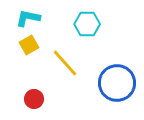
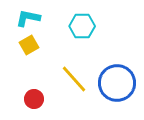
cyan hexagon: moved 5 px left, 2 px down
yellow line: moved 9 px right, 16 px down
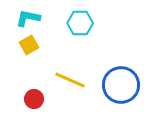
cyan hexagon: moved 2 px left, 3 px up
yellow line: moved 4 px left, 1 px down; rotated 24 degrees counterclockwise
blue circle: moved 4 px right, 2 px down
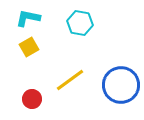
cyan hexagon: rotated 10 degrees clockwise
yellow square: moved 2 px down
yellow line: rotated 60 degrees counterclockwise
red circle: moved 2 px left
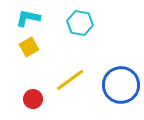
red circle: moved 1 px right
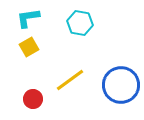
cyan L-shape: rotated 20 degrees counterclockwise
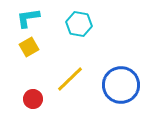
cyan hexagon: moved 1 px left, 1 px down
yellow line: moved 1 px up; rotated 8 degrees counterclockwise
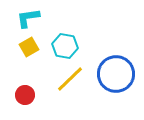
cyan hexagon: moved 14 px left, 22 px down
blue circle: moved 5 px left, 11 px up
red circle: moved 8 px left, 4 px up
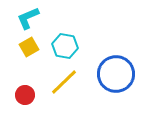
cyan L-shape: rotated 15 degrees counterclockwise
yellow line: moved 6 px left, 3 px down
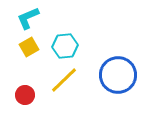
cyan hexagon: rotated 15 degrees counterclockwise
blue circle: moved 2 px right, 1 px down
yellow line: moved 2 px up
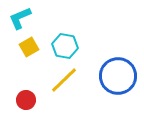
cyan L-shape: moved 8 px left
cyan hexagon: rotated 15 degrees clockwise
blue circle: moved 1 px down
red circle: moved 1 px right, 5 px down
